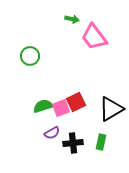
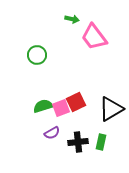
green circle: moved 7 px right, 1 px up
black cross: moved 5 px right, 1 px up
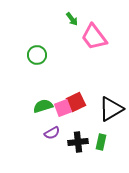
green arrow: rotated 40 degrees clockwise
pink square: moved 2 px right
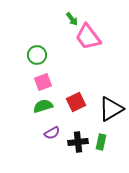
pink trapezoid: moved 6 px left
pink square: moved 20 px left, 26 px up
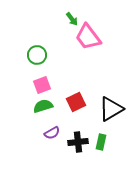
pink square: moved 1 px left, 3 px down
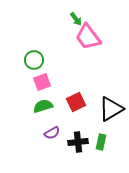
green arrow: moved 4 px right
green circle: moved 3 px left, 5 px down
pink square: moved 3 px up
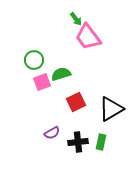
green semicircle: moved 18 px right, 32 px up
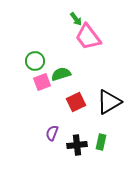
green circle: moved 1 px right, 1 px down
black triangle: moved 2 px left, 7 px up
purple semicircle: rotated 140 degrees clockwise
black cross: moved 1 px left, 3 px down
